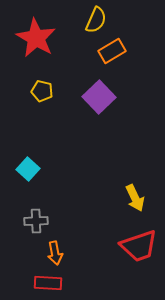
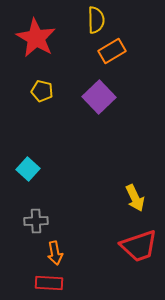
yellow semicircle: rotated 24 degrees counterclockwise
red rectangle: moved 1 px right
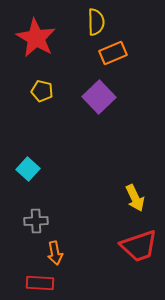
yellow semicircle: moved 2 px down
orange rectangle: moved 1 px right, 2 px down; rotated 8 degrees clockwise
red rectangle: moved 9 px left
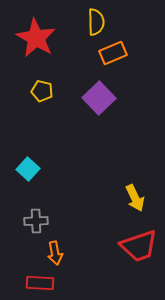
purple square: moved 1 px down
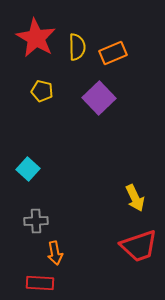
yellow semicircle: moved 19 px left, 25 px down
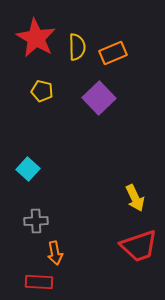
red rectangle: moved 1 px left, 1 px up
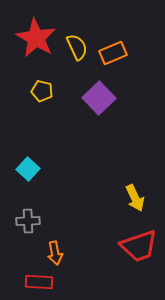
yellow semicircle: rotated 24 degrees counterclockwise
gray cross: moved 8 px left
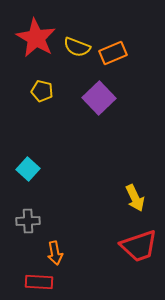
yellow semicircle: rotated 136 degrees clockwise
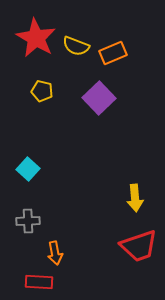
yellow semicircle: moved 1 px left, 1 px up
yellow arrow: rotated 20 degrees clockwise
